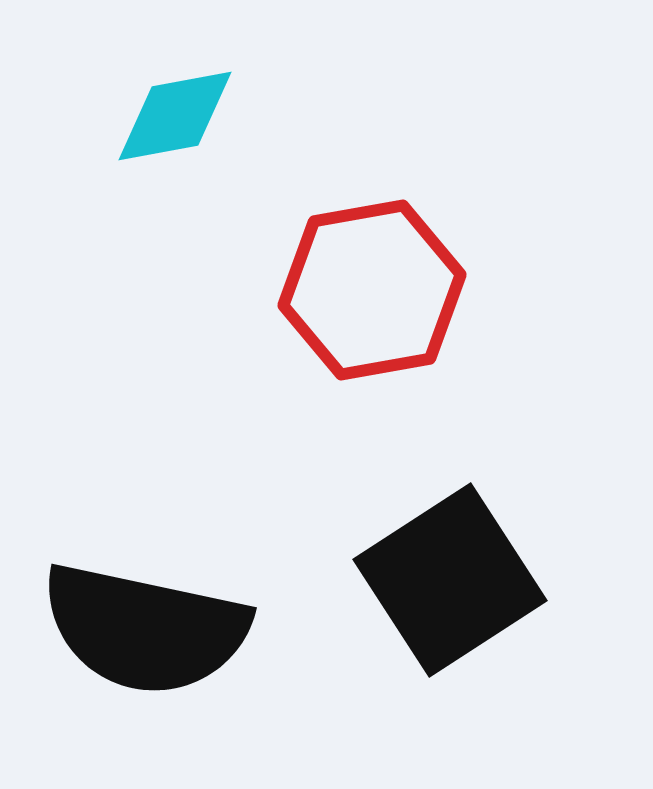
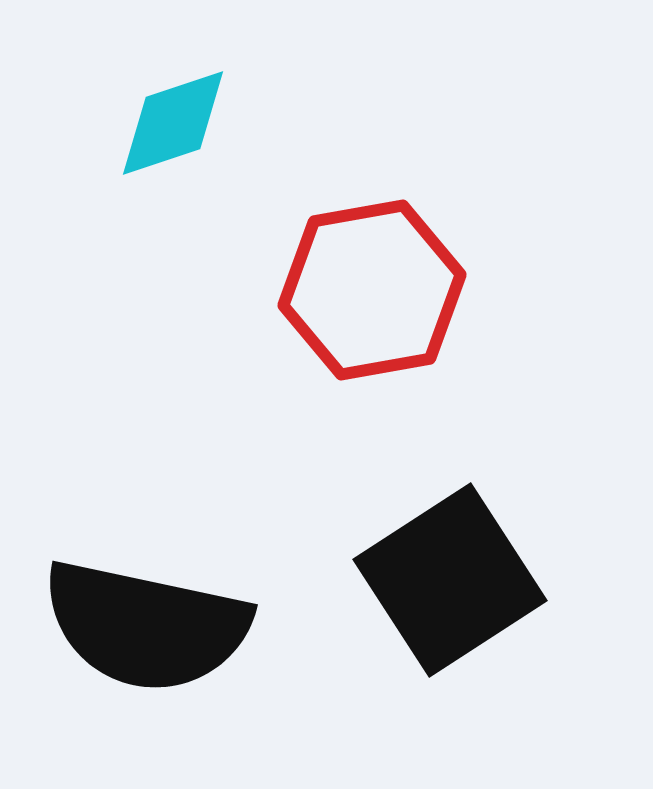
cyan diamond: moved 2 px left, 7 px down; rotated 8 degrees counterclockwise
black semicircle: moved 1 px right, 3 px up
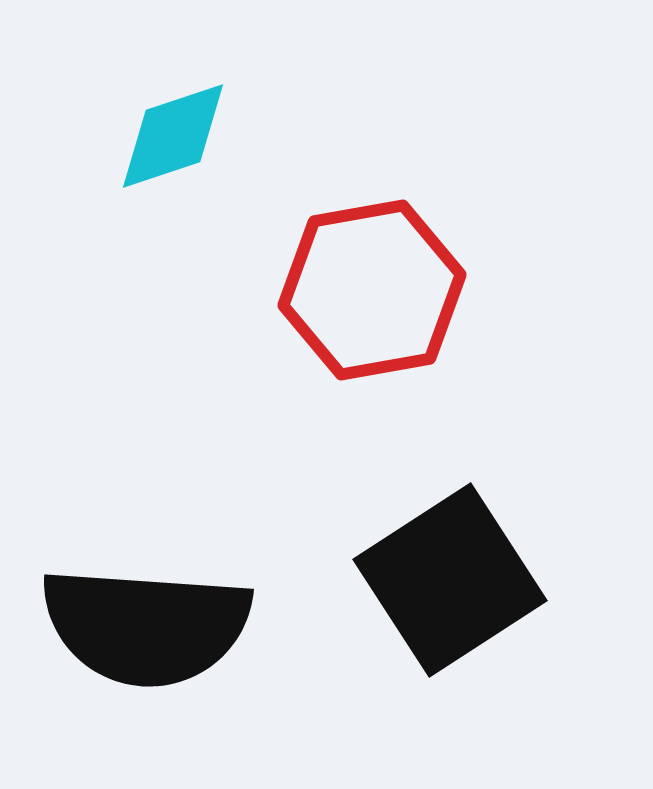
cyan diamond: moved 13 px down
black semicircle: rotated 8 degrees counterclockwise
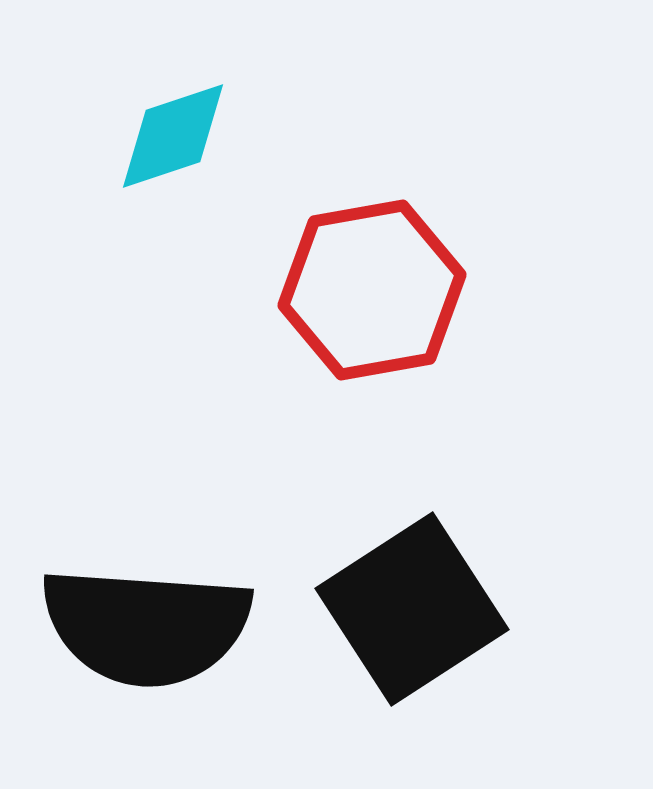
black square: moved 38 px left, 29 px down
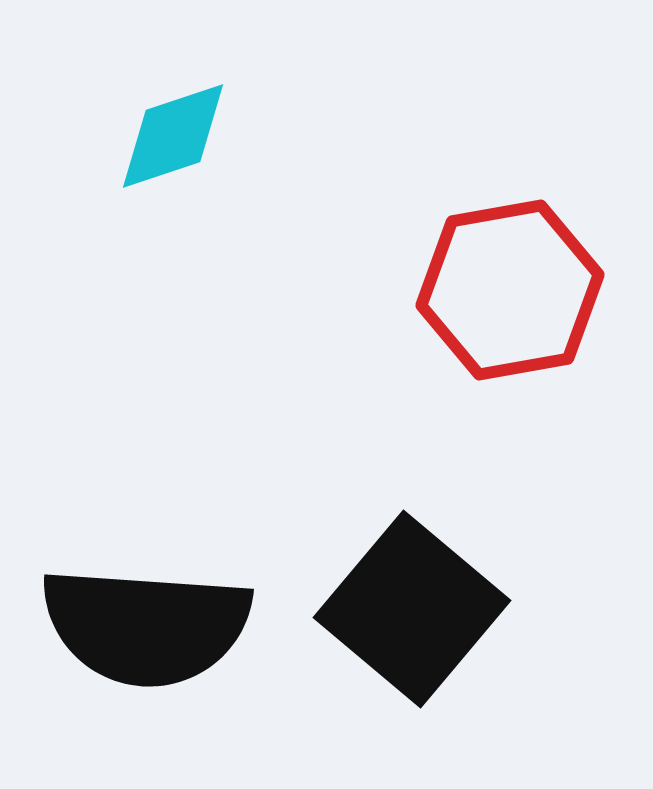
red hexagon: moved 138 px right
black square: rotated 17 degrees counterclockwise
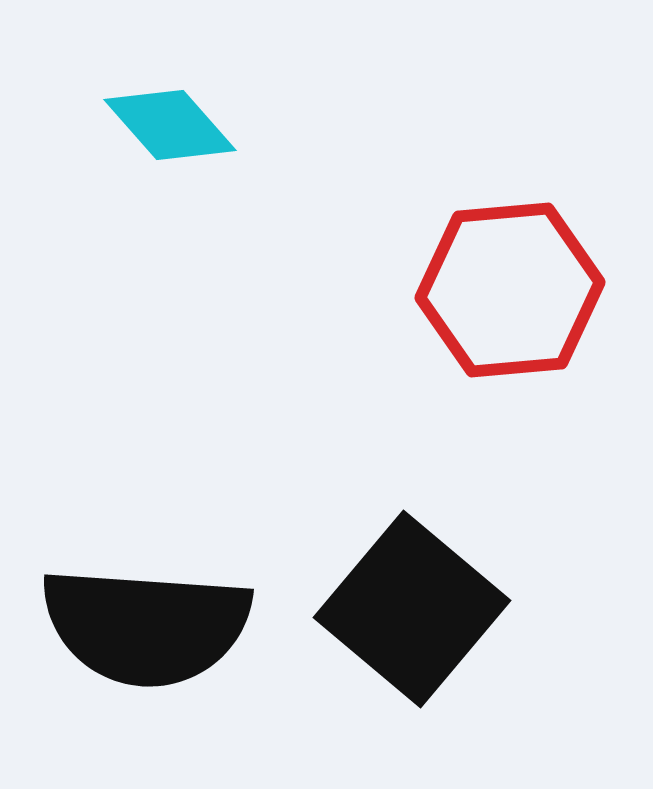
cyan diamond: moved 3 px left, 11 px up; rotated 67 degrees clockwise
red hexagon: rotated 5 degrees clockwise
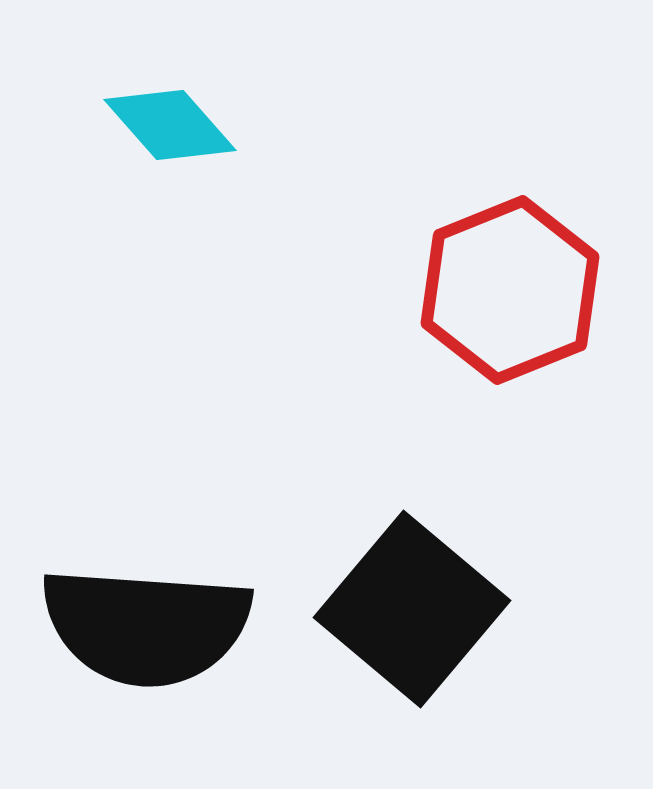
red hexagon: rotated 17 degrees counterclockwise
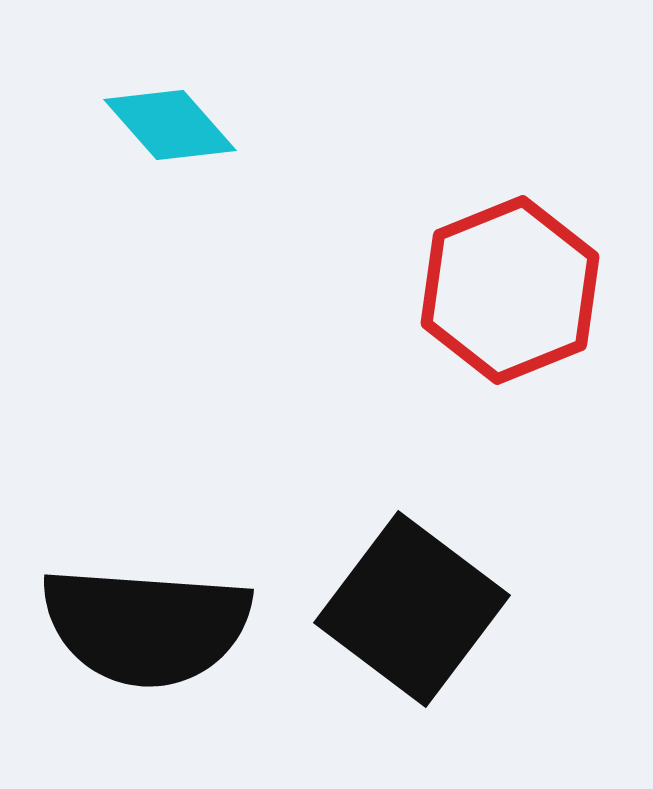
black square: rotated 3 degrees counterclockwise
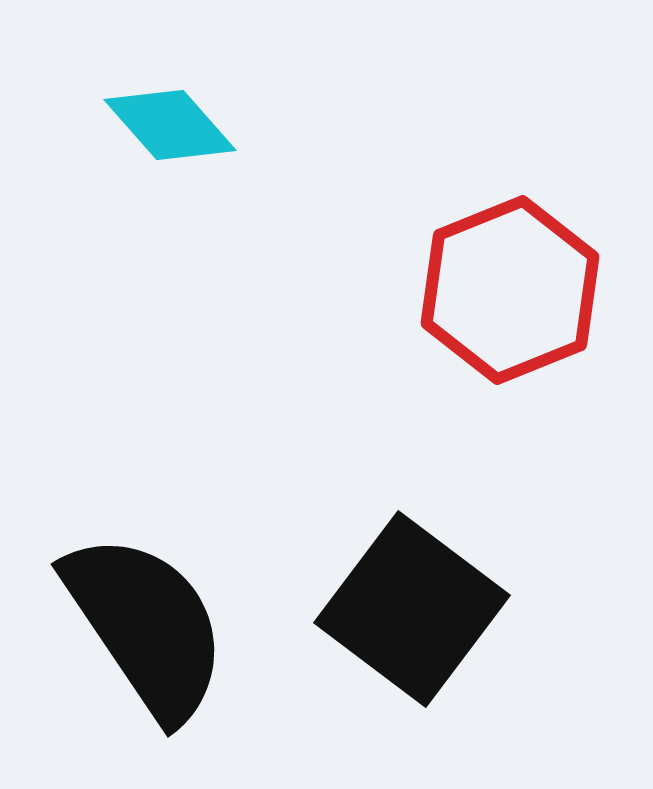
black semicircle: rotated 128 degrees counterclockwise
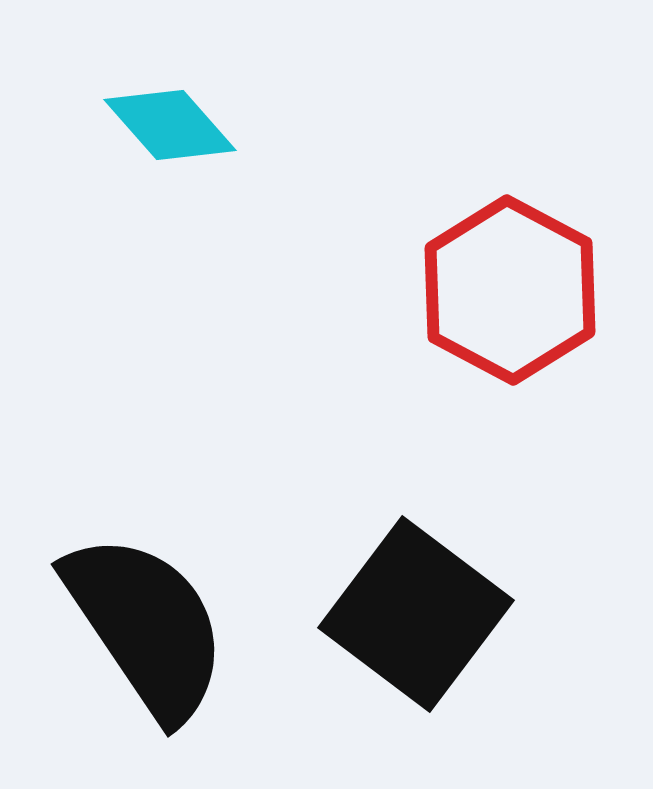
red hexagon: rotated 10 degrees counterclockwise
black square: moved 4 px right, 5 px down
